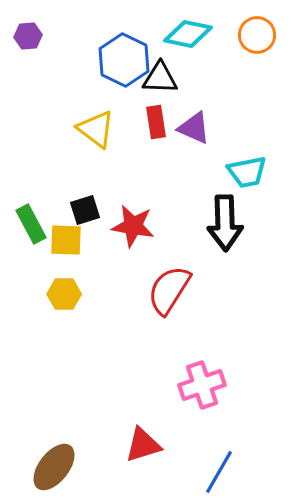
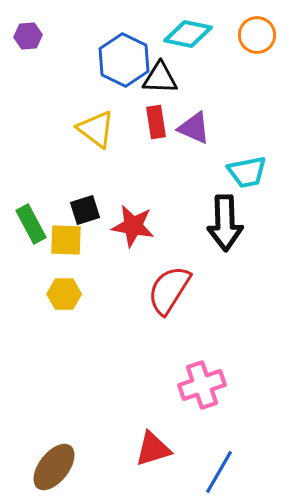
red triangle: moved 10 px right, 4 px down
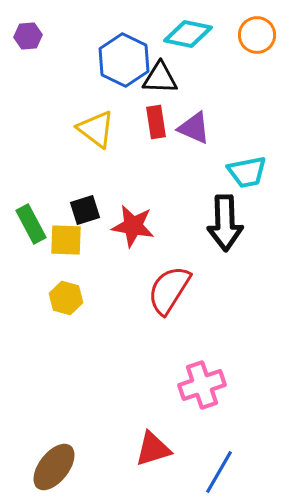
yellow hexagon: moved 2 px right, 4 px down; rotated 16 degrees clockwise
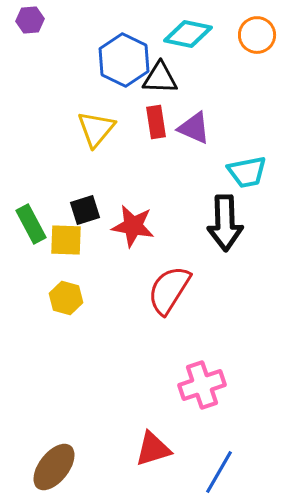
purple hexagon: moved 2 px right, 16 px up
yellow triangle: rotated 33 degrees clockwise
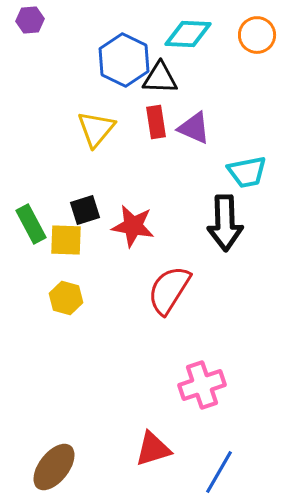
cyan diamond: rotated 9 degrees counterclockwise
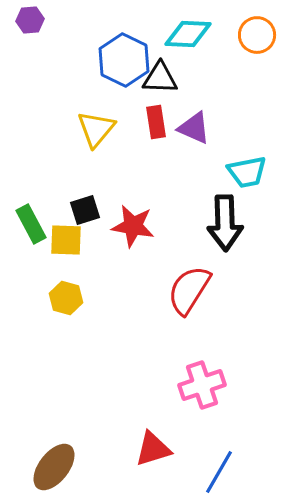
red semicircle: moved 20 px right
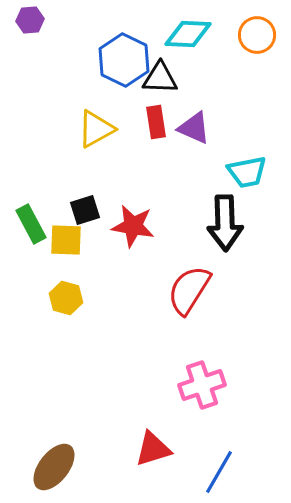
yellow triangle: rotated 21 degrees clockwise
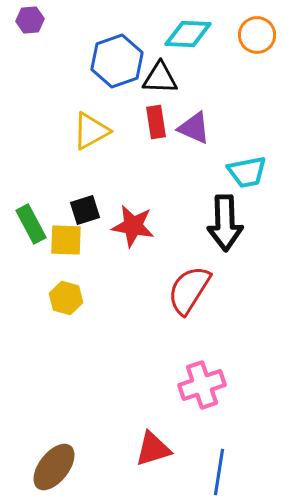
blue hexagon: moved 7 px left, 1 px down; rotated 15 degrees clockwise
yellow triangle: moved 5 px left, 2 px down
blue line: rotated 21 degrees counterclockwise
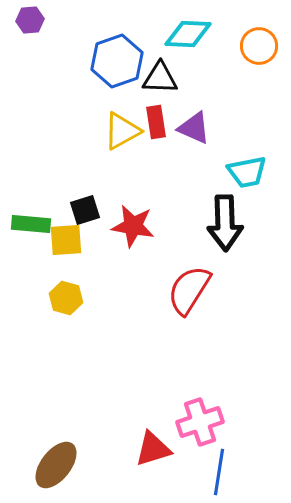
orange circle: moved 2 px right, 11 px down
yellow triangle: moved 31 px right
green rectangle: rotated 57 degrees counterclockwise
yellow square: rotated 6 degrees counterclockwise
pink cross: moved 2 px left, 37 px down
brown ellipse: moved 2 px right, 2 px up
